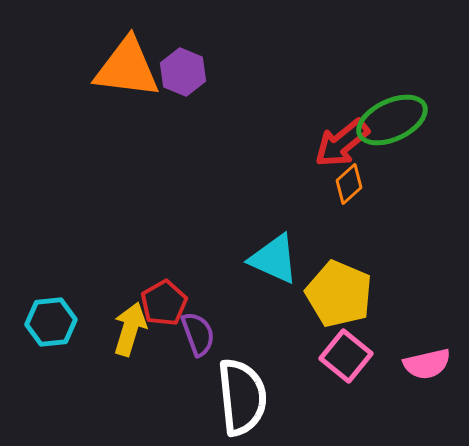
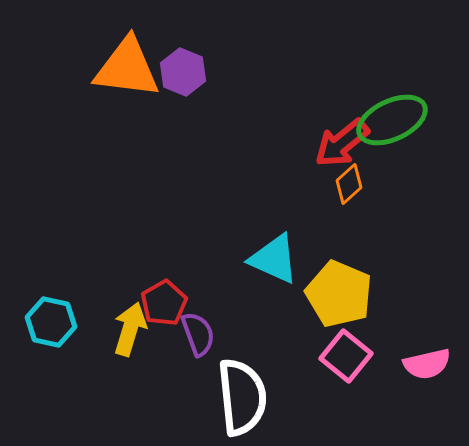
cyan hexagon: rotated 18 degrees clockwise
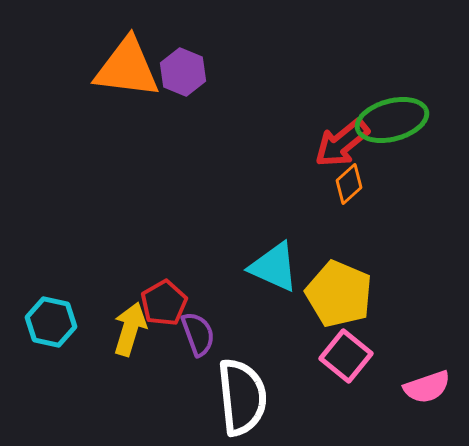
green ellipse: rotated 10 degrees clockwise
cyan triangle: moved 8 px down
pink semicircle: moved 23 px down; rotated 6 degrees counterclockwise
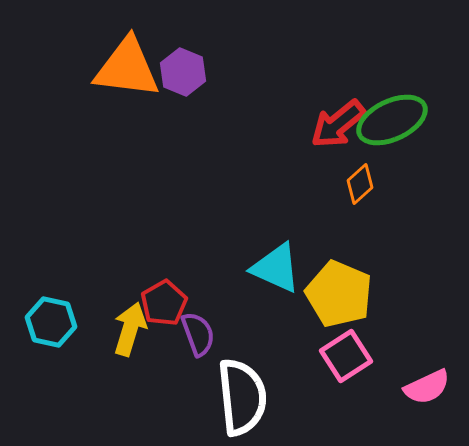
green ellipse: rotated 10 degrees counterclockwise
red arrow: moved 4 px left, 19 px up
orange diamond: moved 11 px right
cyan triangle: moved 2 px right, 1 px down
pink square: rotated 18 degrees clockwise
pink semicircle: rotated 6 degrees counterclockwise
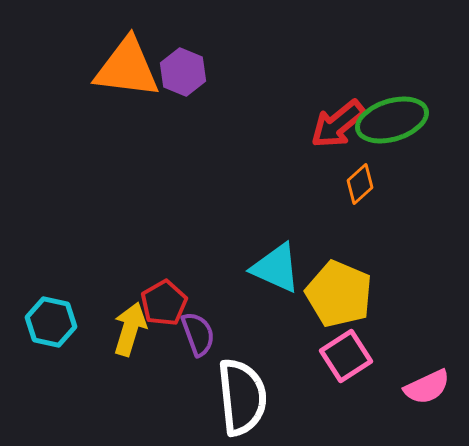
green ellipse: rotated 8 degrees clockwise
